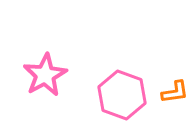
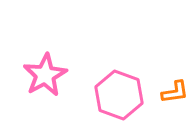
pink hexagon: moved 3 px left
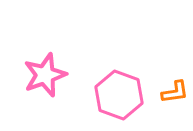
pink star: rotated 9 degrees clockwise
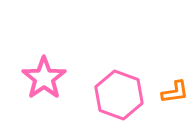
pink star: moved 1 px left, 3 px down; rotated 15 degrees counterclockwise
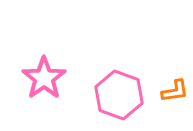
orange L-shape: moved 1 px up
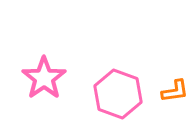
pink hexagon: moved 1 px left, 1 px up
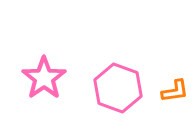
pink hexagon: moved 6 px up
